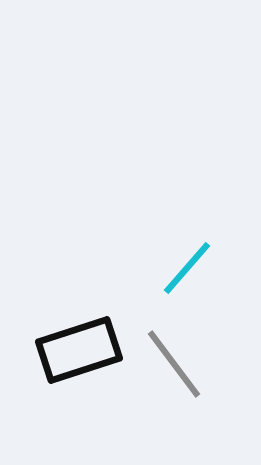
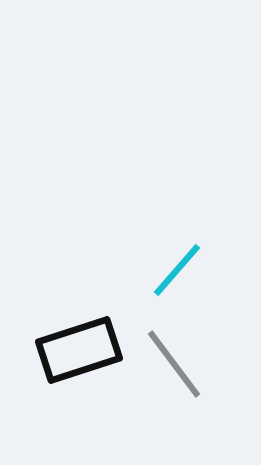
cyan line: moved 10 px left, 2 px down
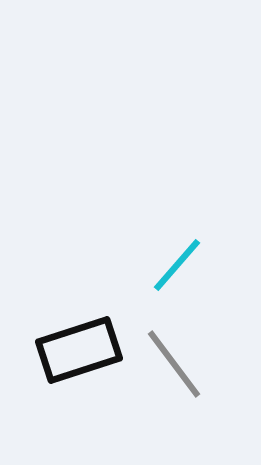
cyan line: moved 5 px up
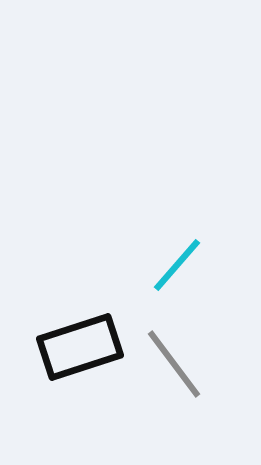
black rectangle: moved 1 px right, 3 px up
